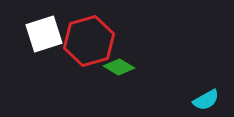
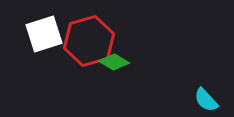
green diamond: moved 5 px left, 5 px up
cyan semicircle: rotated 76 degrees clockwise
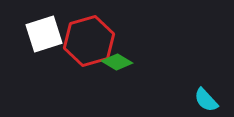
green diamond: moved 3 px right
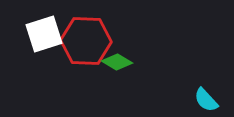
red hexagon: moved 3 px left; rotated 18 degrees clockwise
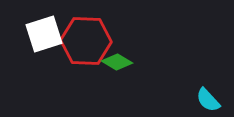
cyan semicircle: moved 2 px right
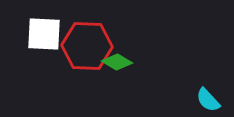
white square: rotated 21 degrees clockwise
red hexagon: moved 1 px right, 5 px down
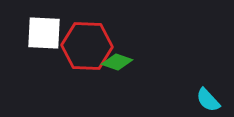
white square: moved 1 px up
green diamond: rotated 12 degrees counterclockwise
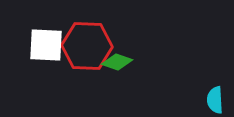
white square: moved 2 px right, 12 px down
cyan semicircle: moved 7 px right; rotated 40 degrees clockwise
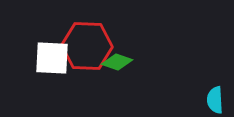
white square: moved 6 px right, 13 px down
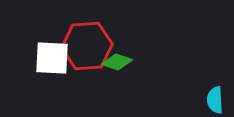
red hexagon: rotated 6 degrees counterclockwise
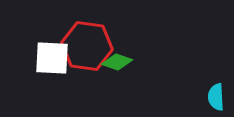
red hexagon: rotated 12 degrees clockwise
cyan semicircle: moved 1 px right, 3 px up
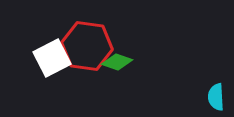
white square: rotated 30 degrees counterclockwise
